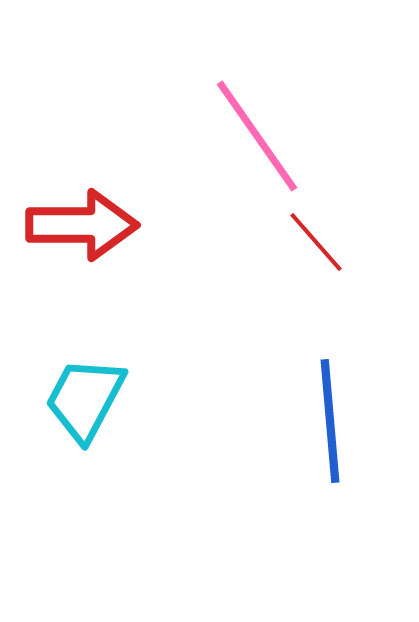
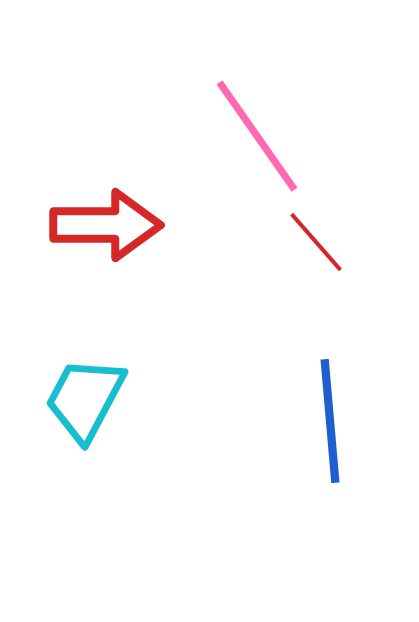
red arrow: moved 24 px right
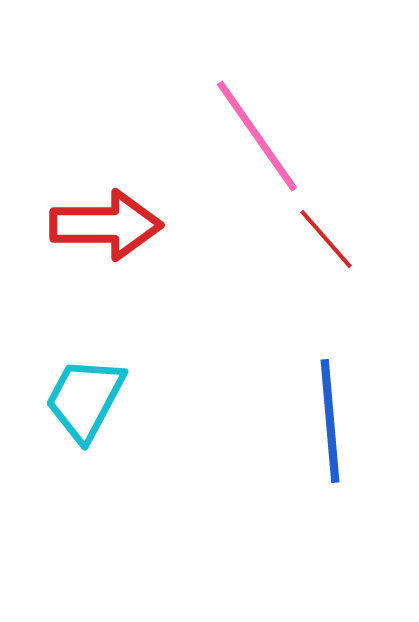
red line: moved 10 px right, 3 px up
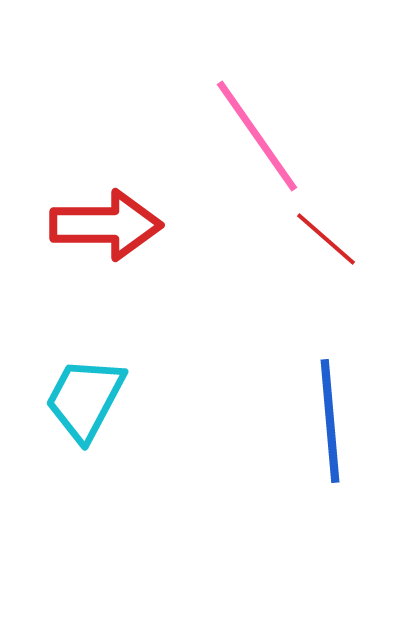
red line: rotated 8 degrees counterclockwise
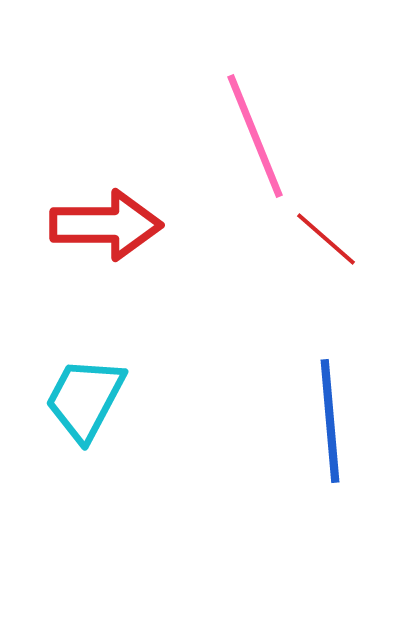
pink line: moved 2 px left; rotated 13 degrees clockwise
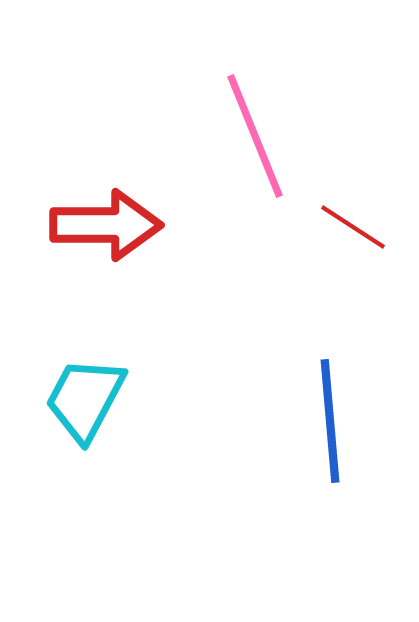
red line: moved 27 px right, 12 px up; rotated 8 degrees counterclockwise
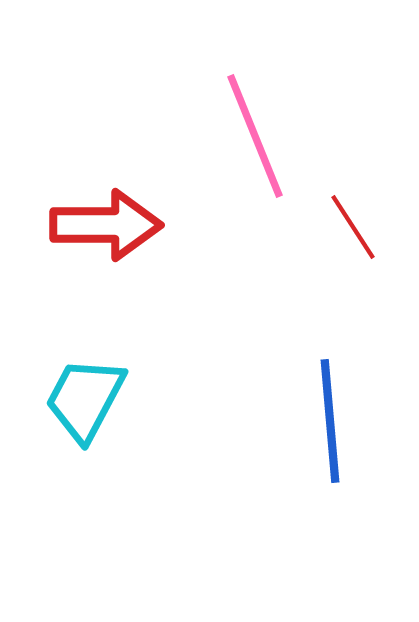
red line: rotated 24 degrees clockwise
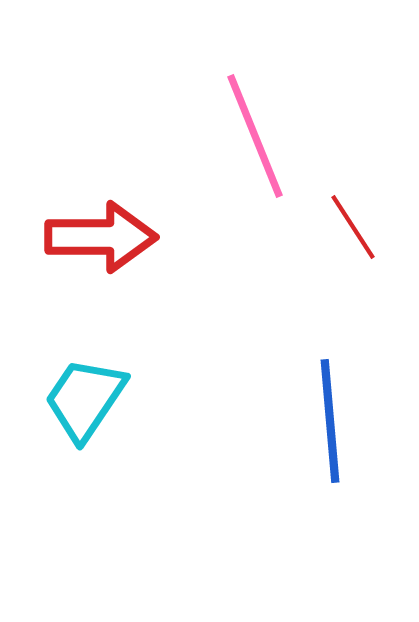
red arrow: moved 5 px left, 12 px down
cyan trapezoid: rotated 6 degrees clockwise
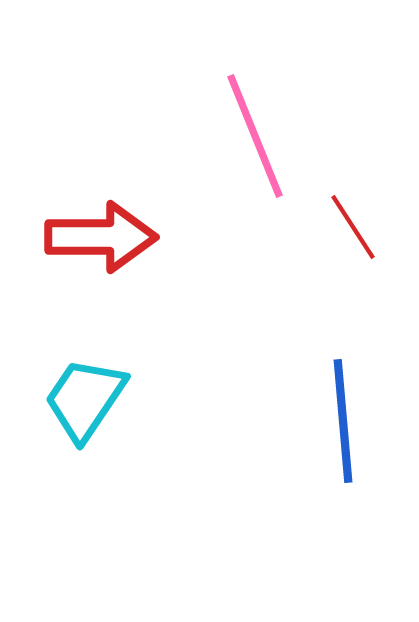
blue line: moved 13 px right
